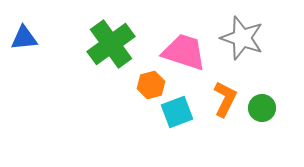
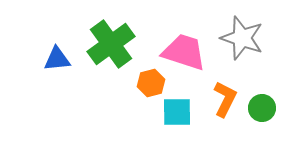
blue triangle: moved 33 px right, 21 px down
orange hexagon: moved 2 px up
cyan square: rotated 20 degrees clockwise
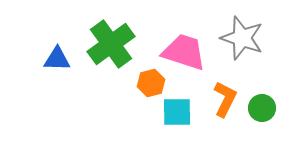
blue triangle: rotated 8 degrees clockwise
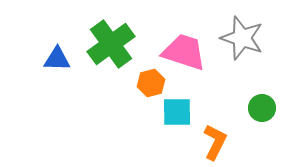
orange L-shape: moved 10 px left, 43 px down
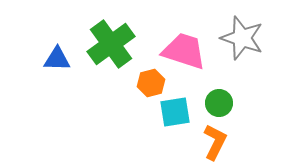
pink trapezoid: moved 1 px up
green circle: moved 43 px left, 5 px up
cyan square: moved 2 px left; rotated 8 degrees counterclockwise
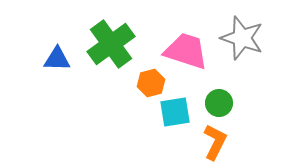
pink trapezoid: moved 2 px right
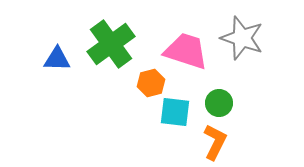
cyan square: rotated 16 degrees clockwise
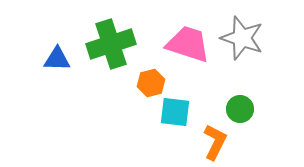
green cross: rotated 18 degrees clockwise
pink trapezoid: moved 2 px right, 7 px up
green circle: moved 21 px right, 6 px down
